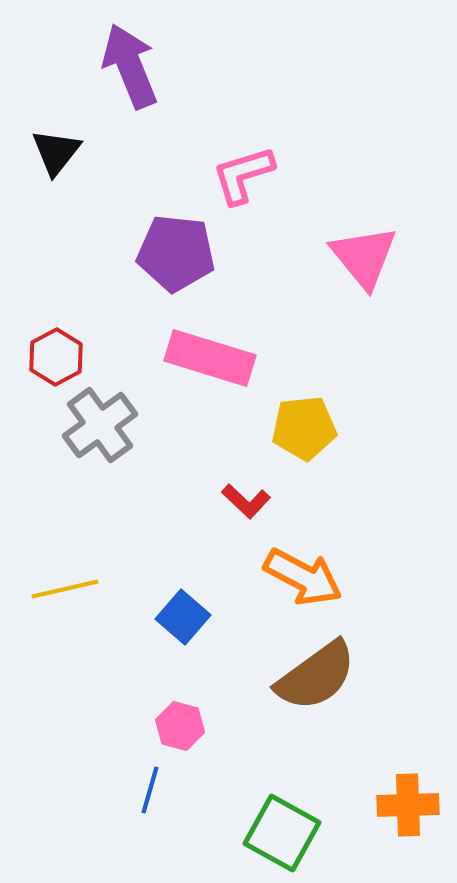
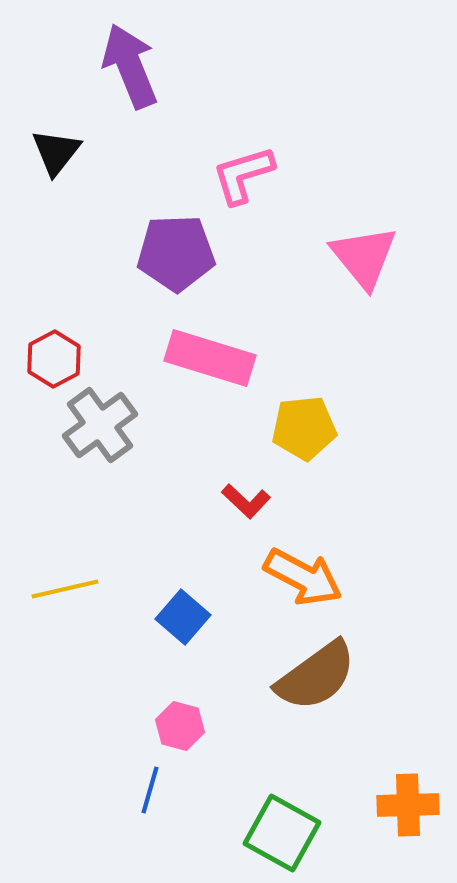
purple pentagon: rotated 8 degrees counterclockwise
red hexagon: moved 2 px left, 2 px down
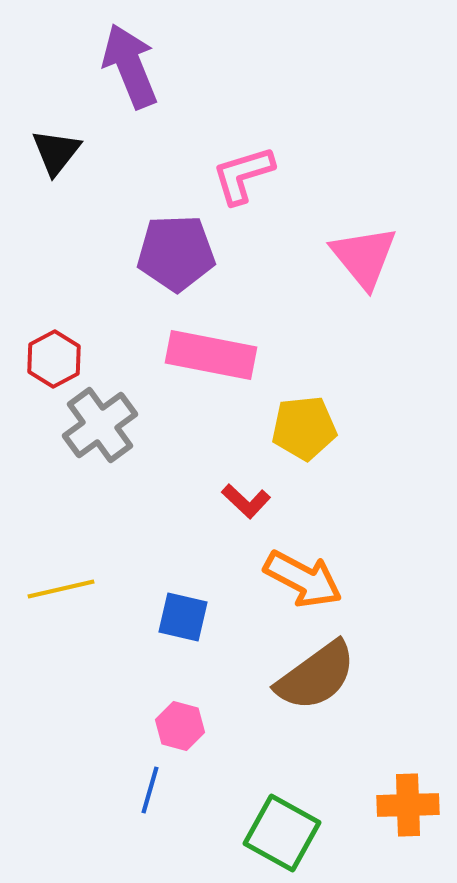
pink rectangle: moved 1 px right, 3 px up; rotated 6 degrees counterclockwise
orange arrow: moved 2 px down
yellow line: moved 4 px left
blue square: rotated 28 degrees counterclockwise
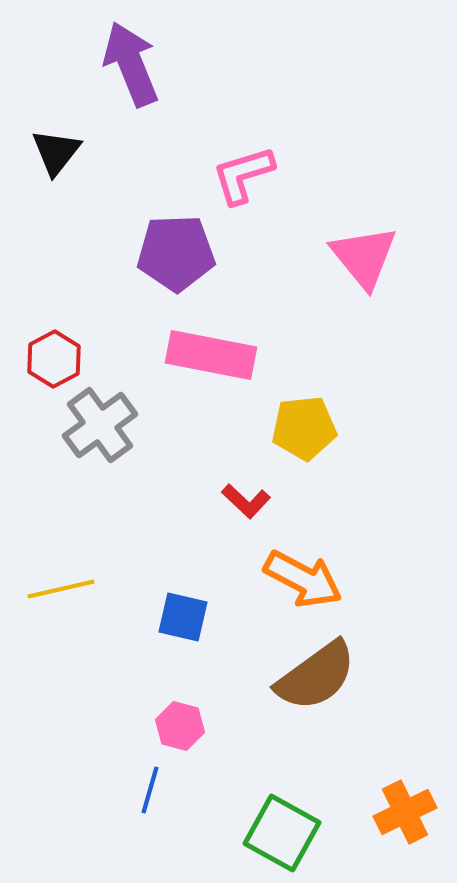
purple arrow: moved 1 px right, 2 px up
orange cross: moved 3 px left, 7 px down; rotated 24 degrees counterclockwise
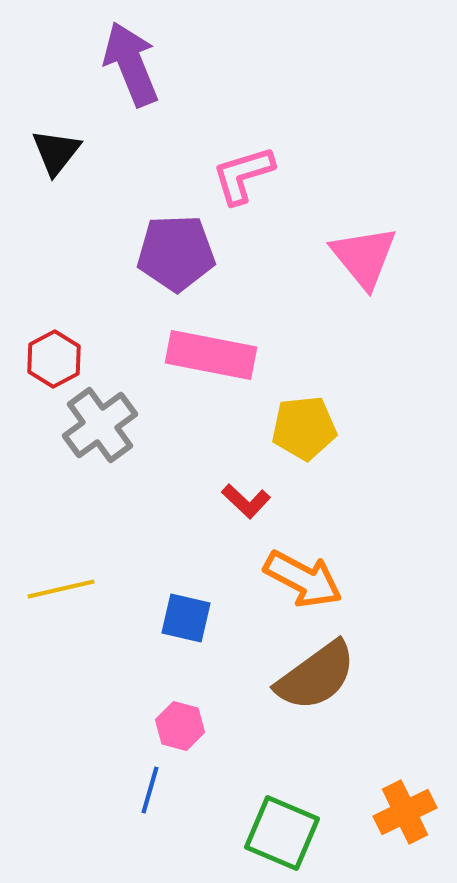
blue square: moved 3 px right, 1 px down
green square: rotated 6 degrees counterclockwise
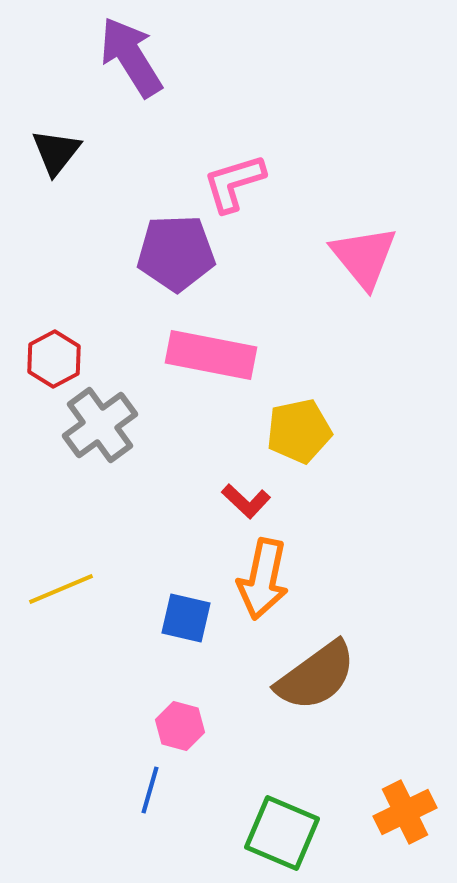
purple arrow: moved 7 px up; rotated 10 degrees counterclockwise
pink L-shape: moved 9 px left, 8 px down
yellow pentagon: moved 5 px left, 3 px down; rotated 6 degrees counterclockwise
orange arrow: moved 40 px left; rotated 74 degrees clockwise
yellow line: rotated 10 degrees counterclockwise
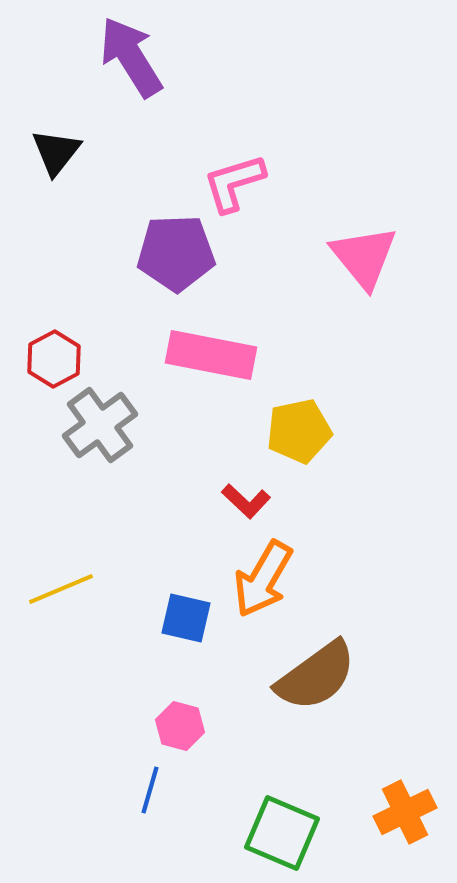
orange arrow: rotated 18 degrees clockwise
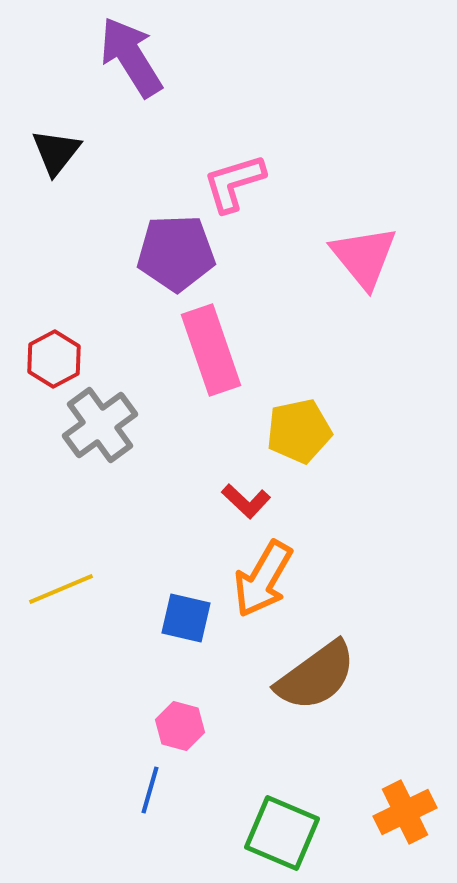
pink rectangle: moved 5 px up; rotated 60 degrees clockwise
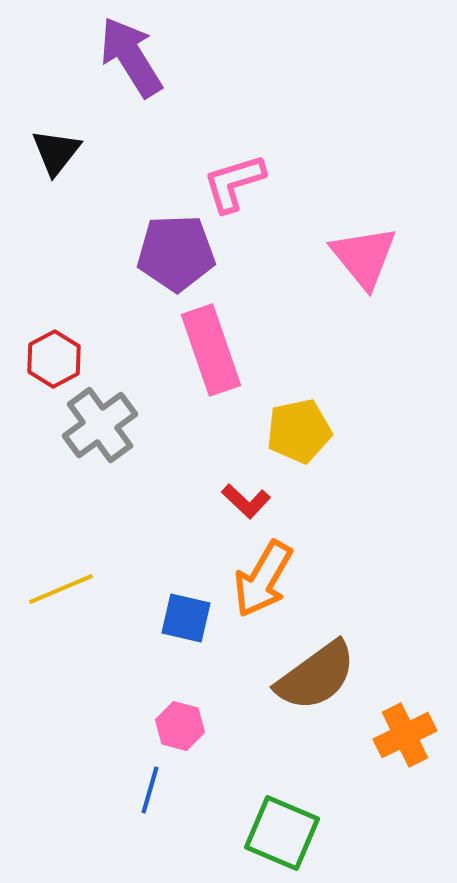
orange cross: moved 77 px up
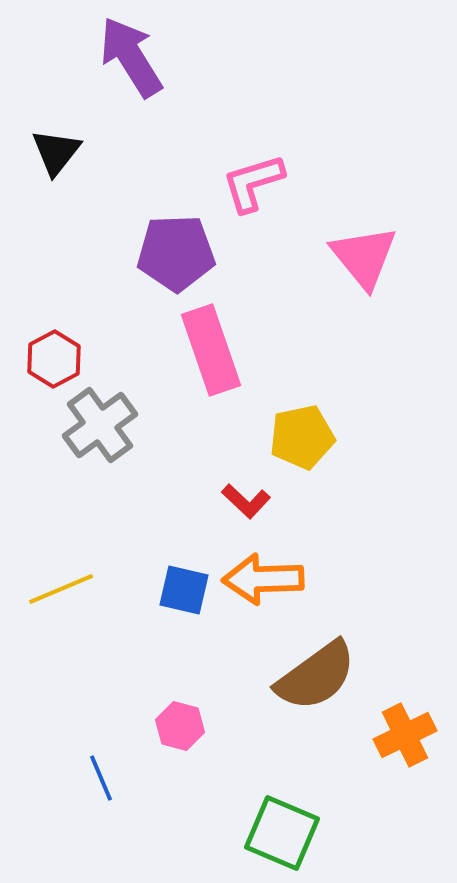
pink L-shape: moved 19 px right
yellow pentagon: moved 3 px right, 6 px down
orange arrow: rotated 58 degrees clockwise
blue square: moved 2 px left, 28 px up
blue line: moved 49 px left, 12 px up; rotated 39 degrees counterclockwise
